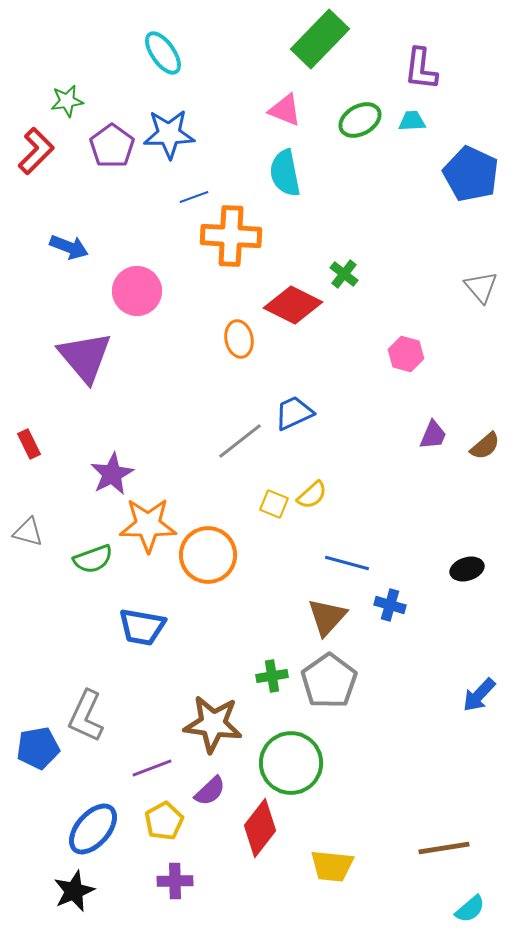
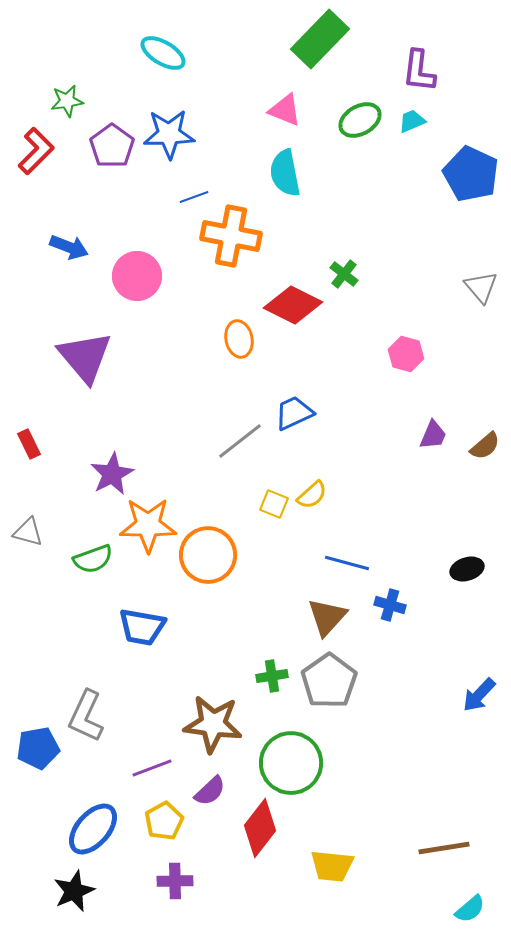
cyan ellipse at (163, 53): rotated 24 degrees counterclockwise
purple L-shape at (421, 69): moved 2 px left, 2 px down
cyan trapezoid at (412, 121): rotated 20 degrees counterclockwise
orange cross at (231, 236): rotated 8 degrees clockwise
pink circle at (137, 291): moved 15 px up
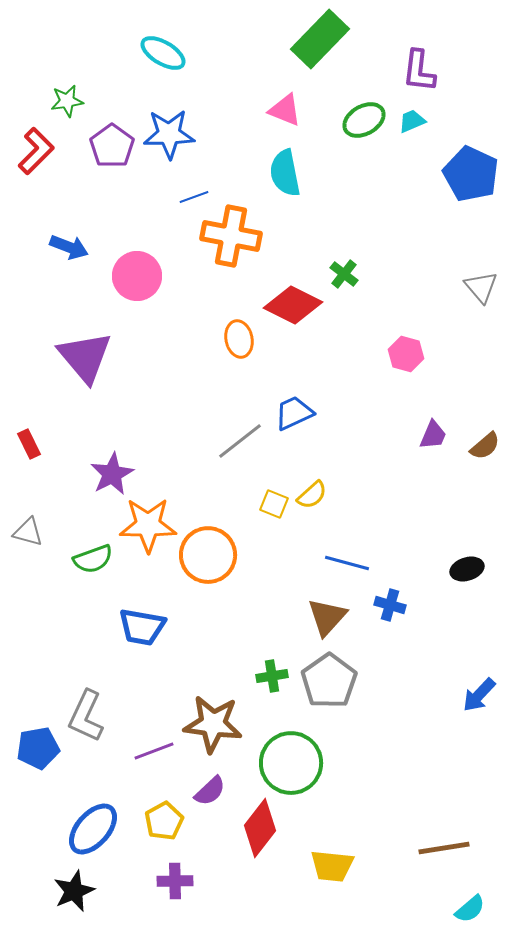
green ellipse at (360, 120): moved 4 px right
purple line at (152, 768): moved 2 px right, 17 px up
